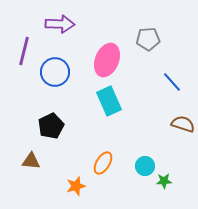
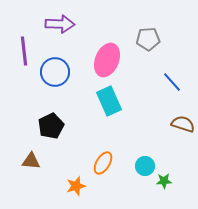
purple line: rotated 20 degrees counterclockwise
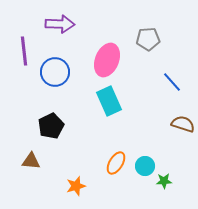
orange ellipse: moved 13 px right
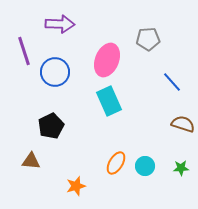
purple line: rotated 12 degrees counterclockwise
green star: moved 17 px right, 13 px up
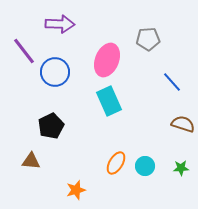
purple line: rotated 20 degrees counterclockwise
orange star: moved 4 px down
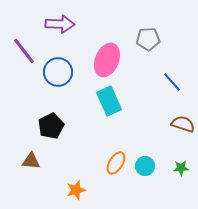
blue circle: moved 3 px right
